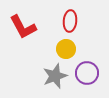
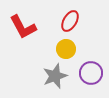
red ellipse: rotated 25 degrees clockwise
purple circle: moved 4 px right
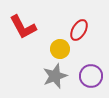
red ellipse: moved 9 px right, 9 px down
yellow circle: moved 6 px left
purple circle: moved 3 px down
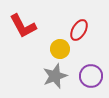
red L-shape: moved 1 px up
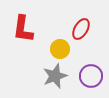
red L-shape: moved 3 px down; rotated 36 degrees clockwise
red ellipse: moved 2 px right, 1 px up
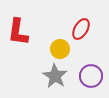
red L-shape: moved 5 px left, 3 px down
gray star: rotated 20 degrees counterclockwise
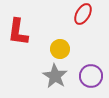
red ellipse: moved 2 px right, 15 px up
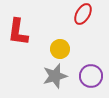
gray star: rotated 25 degrees clockwise
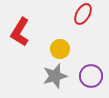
red L-shape: moved 2 px right; rotated 24 degrees clockwise
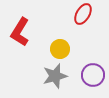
purple circle: moved 2 px right, 1 px up
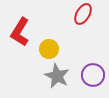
yellow circle: moved 11 px left
gray star: moved 2 px right; rotated 30 degrees counterclockwise
